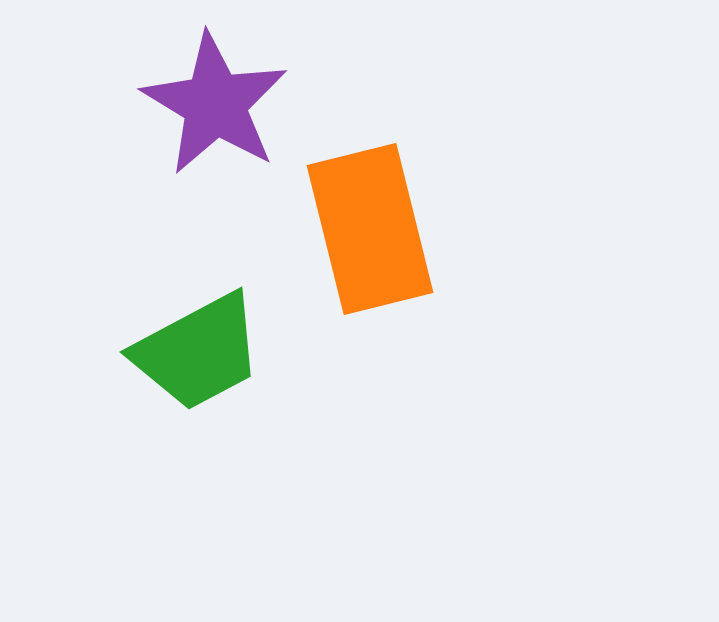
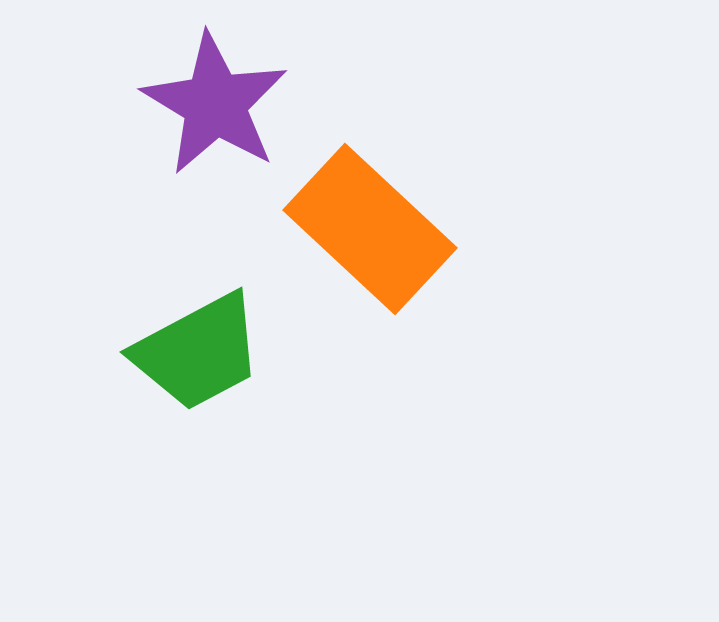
orange rectangle: rotated 33 degrees counterclockwise
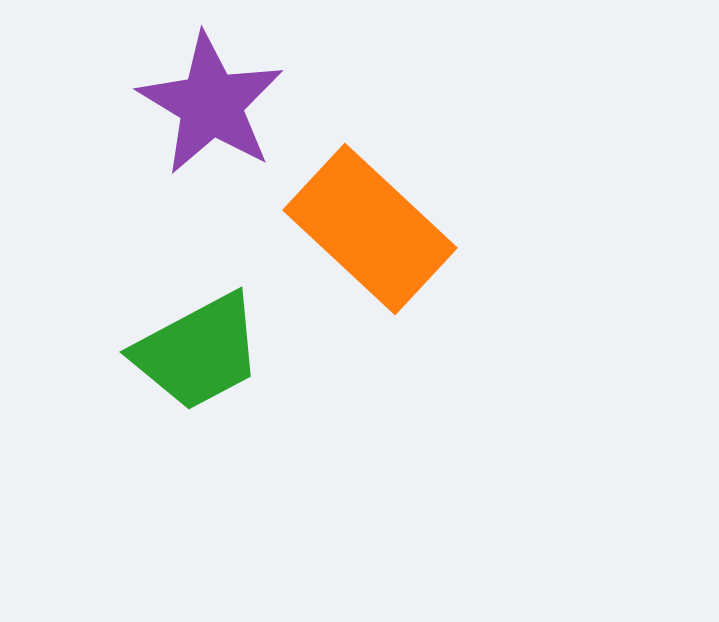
purple star: moved 4 px left
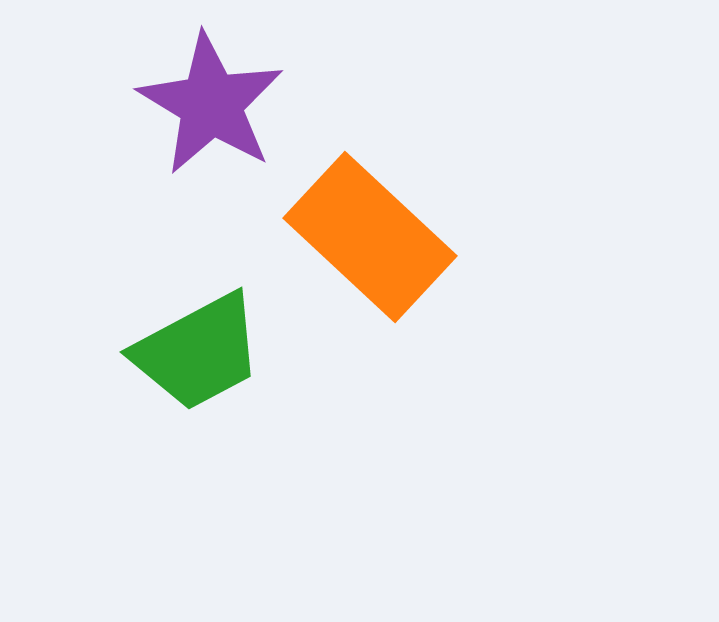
orange rectangle: moved 8 px down
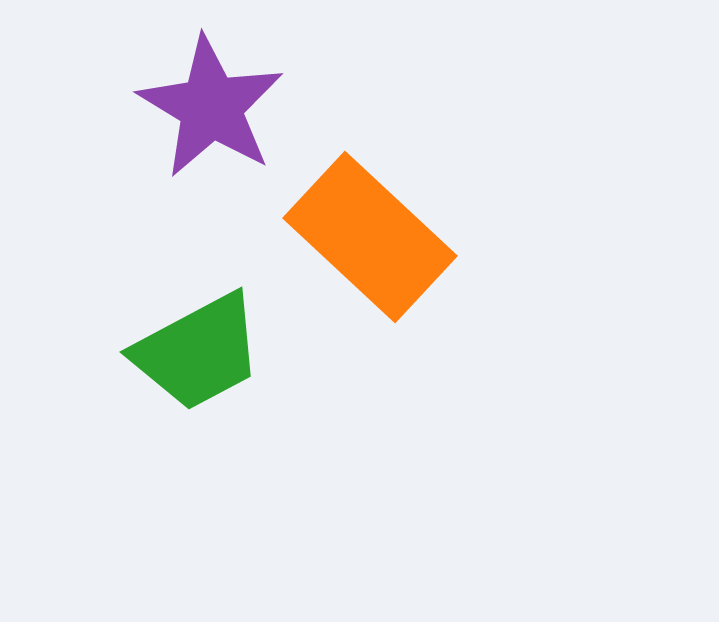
purple star: moved 3 px down
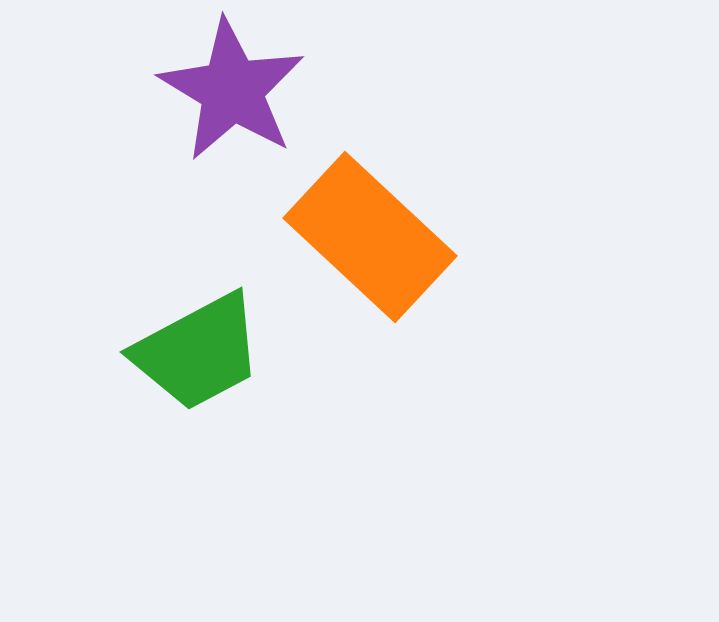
purple star: moved 21 px right, 17 px up
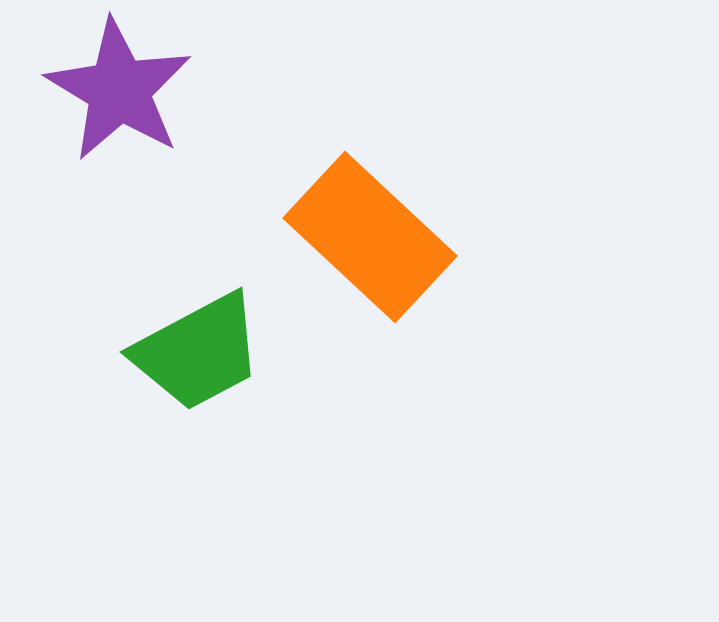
purple star: moved 113 px left
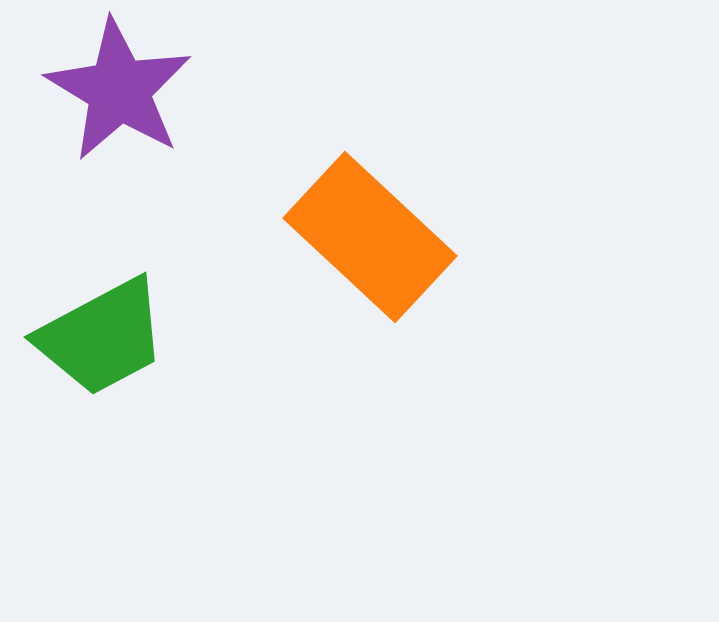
green trapezoid: moved 96 px left, 15 px up
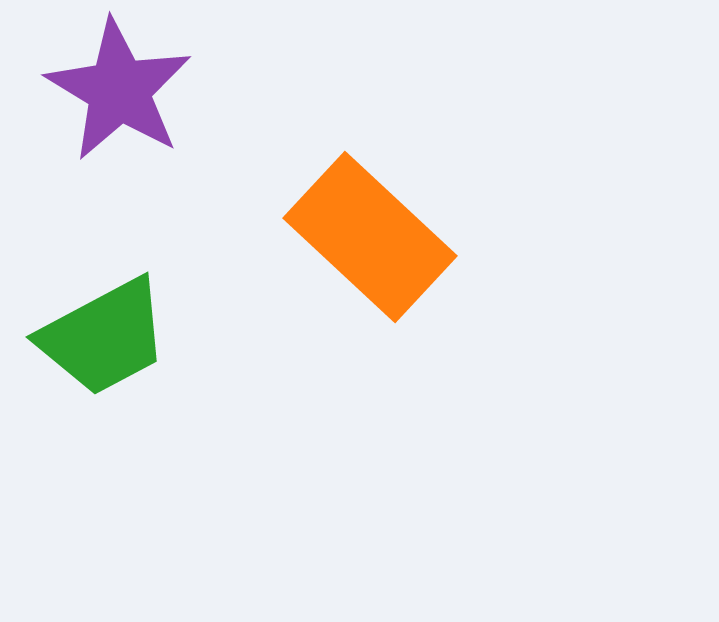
green trapezoid: moved 2 px right
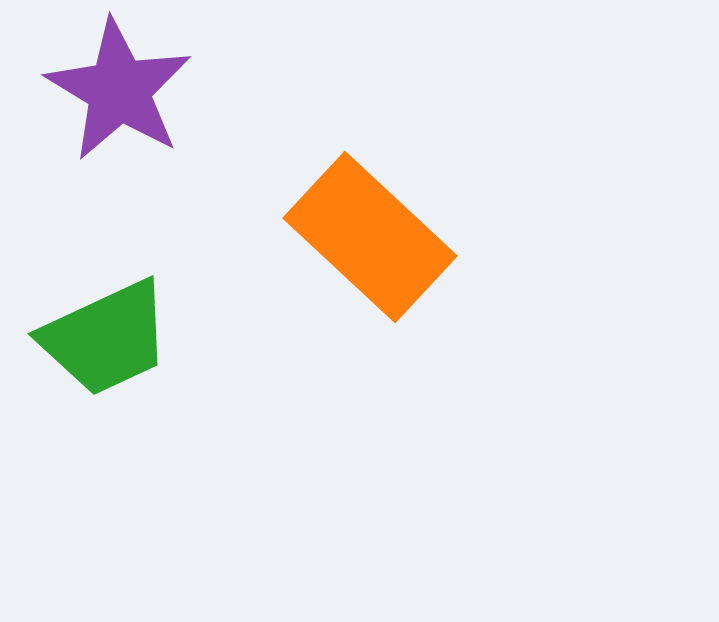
green trapezoid: moved 2 px right, 1 px down; rotated 3 degrees clockwise
